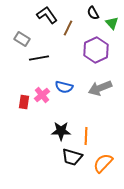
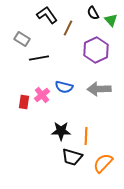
green triangle: moved 1 px left, 3 px up
gray arrow: moved 1 px left, 1 px down; rotated 20 degrees clockwise
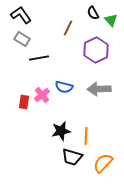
black L-shape: moved 26 px left
black star: rotated 12 degrees counterclockwise
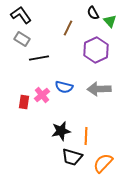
green triangle: moved 1 px left, 1 px down
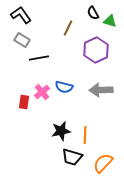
green triangle: rotated 32 degrees counterclockwise
gray rectangle: moved 1 px down
gray arrow: moved 2 px right, 1 px down
pink cross: moved 3 px up
orange line: moved 1 px left, 1 px up
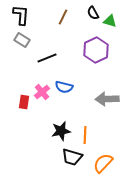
black L-shape: rotated 40 degrees clockwise
brown line: moved 5 px left, 11 px up
black line: moved 8 px right; rotated 12 degrees counterclockwise
gray arrow: moved 6 px right, 9 px down
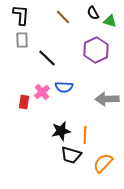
brown line: rotated 70 degrees counterclockwise
gray rectangle: rotated 56 degrees clockwise
black line: rotated 66 degrees clockwise
blue semicircle: rotated 12 degrees counterclockwise
black trapezoid: moved 1 px left, 2 px up
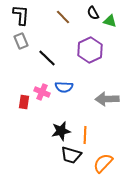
gray rectangle: moved 1 px left, 1 px down; rotated 21 degrees counterclockwise
purple hexagon: moved 6 px left
pink cross: rotated 28 degrees counterclockwise
